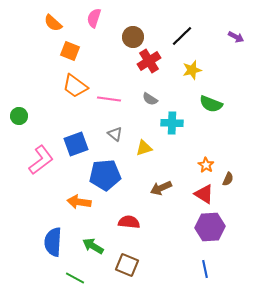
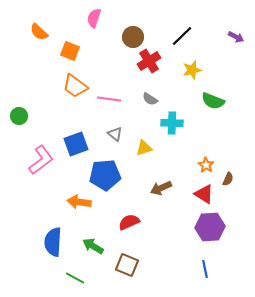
orange semicircle: moved 14 px left, 9 px down
green semicircle: moved 2 px right, 3 px up
red semicircle: rotated 30 degrees counterclockwise
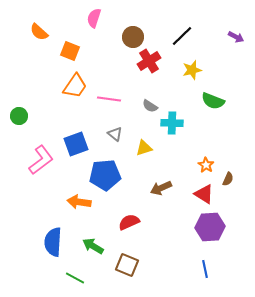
orange trapezoid: rotated 92 degrees counterclockwise
gray semicircle: moved 7 px down
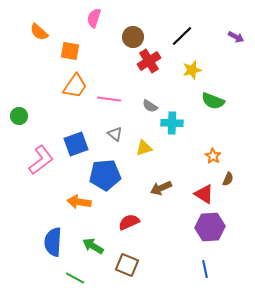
orange square: rotated 12 degrees counterclockwise
orange star: moved 7 px right, 9 px up
